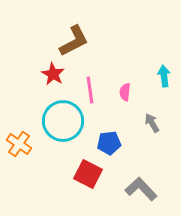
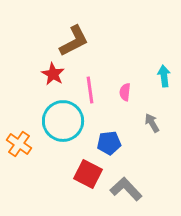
gray L-shape: moved 15 px left
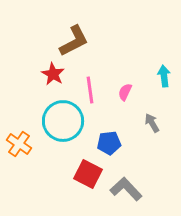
pink semicircle: rotated 18 degrees clockwise
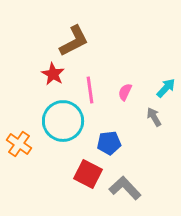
cyan arrow: moved 2 px right, 12 px down; rotated 50 degrees clockwise
gray arrow: moved 2 px right, 6 px up
gray L-shape: moved 1 px left, 1 px up
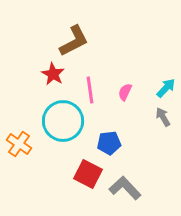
gray arrow: moved 9 px right
